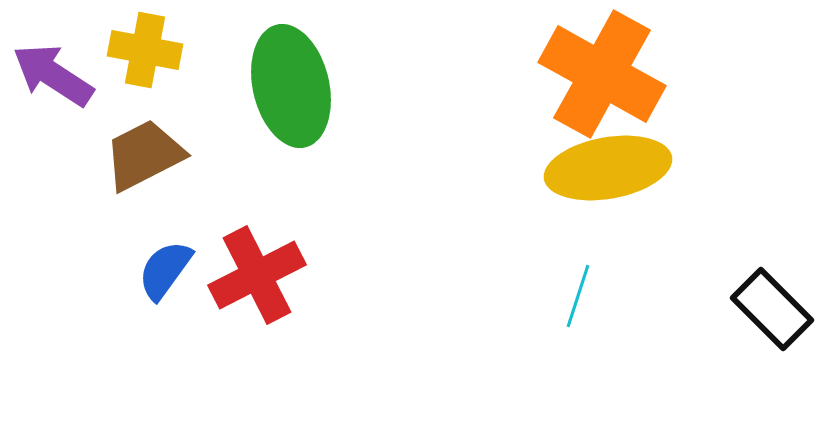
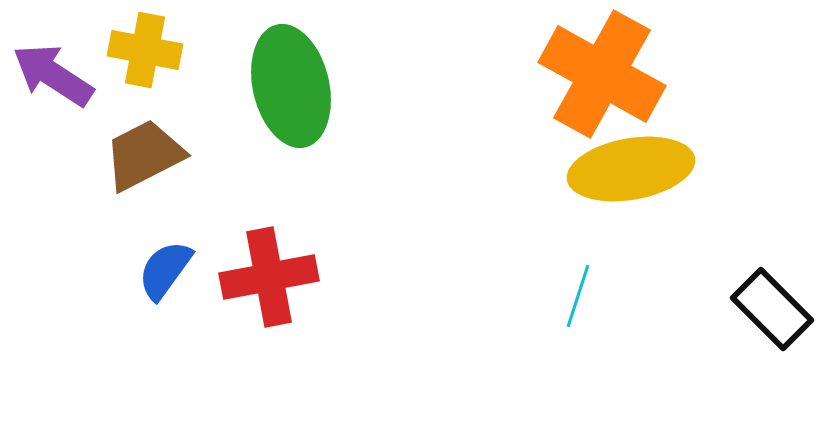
yellow ellipse: moved 23 px right, 1 px down
red cross: moved 12 px right, 2 px down; rotated 16 degrees clockwise
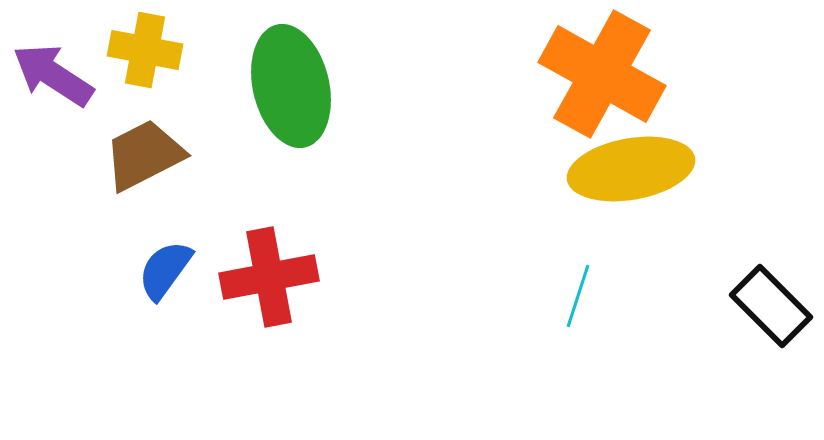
black rectangle: moved 1 px left, 3 px up
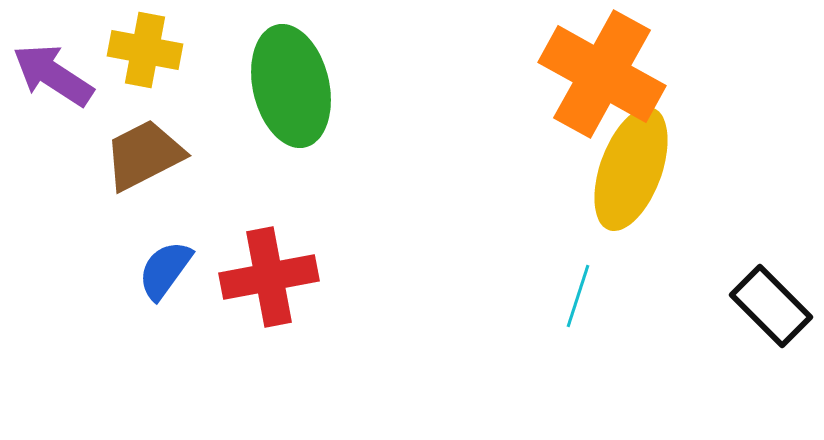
yellow ellipse: rotated 60 degrees counterclockwise
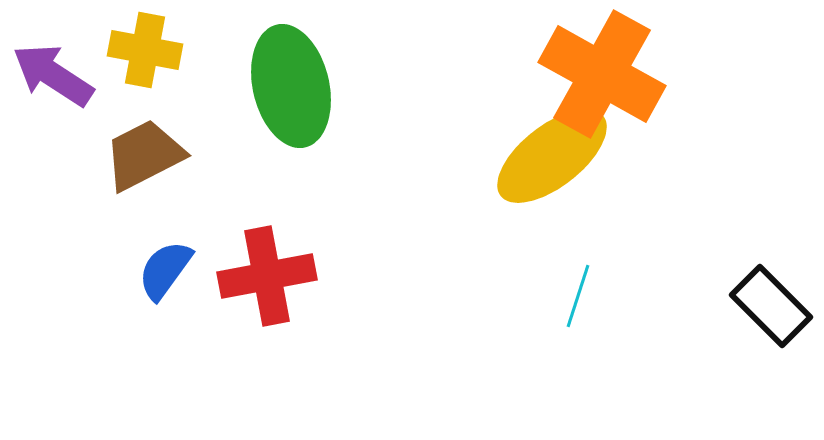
yellow ellipse: moved 79 px left, 13 px up; rotated 32 degrees clockwise
red cross: moved 2 px left, 1 px up
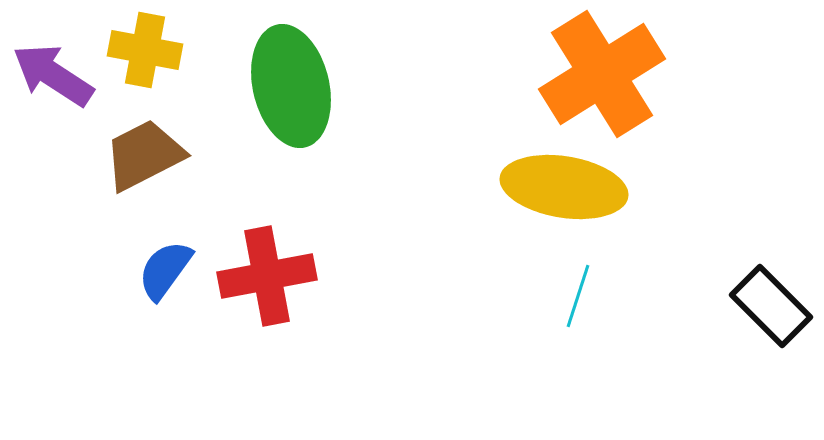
orange cross: rotated 29 degrees clockwise
yellow ellipse: moved 12 px right, 31 px down; rotated 47 degrees clockwise
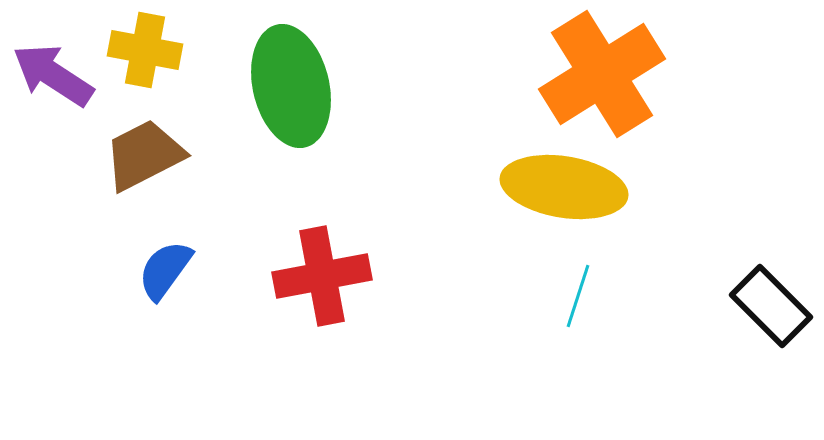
red cross: moved 55 px right
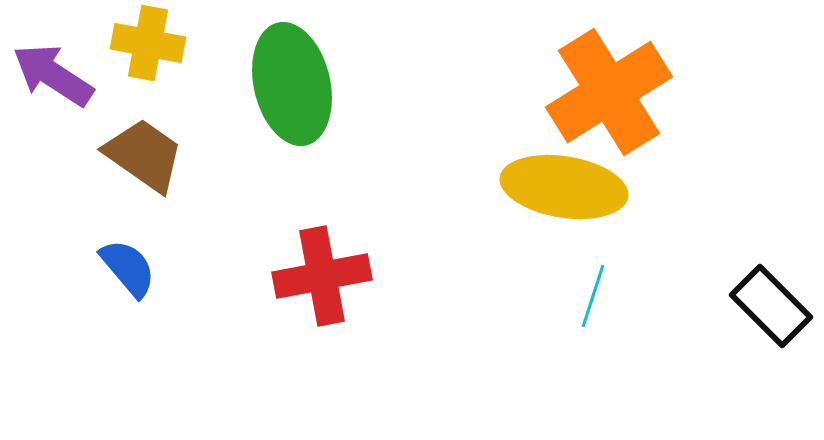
yellow cross: moved 3 px right, 7 px up
orange cross: moved 7 px right, 18 px down
green ellipse: moved 1 px right, 2 px up
brown trapezoid: rotated 62 degrees clockwise
blue semicircle: moved 37 px left, 2 px up; rotated 104 degrees clockwise
cyan line: moved 15 px right
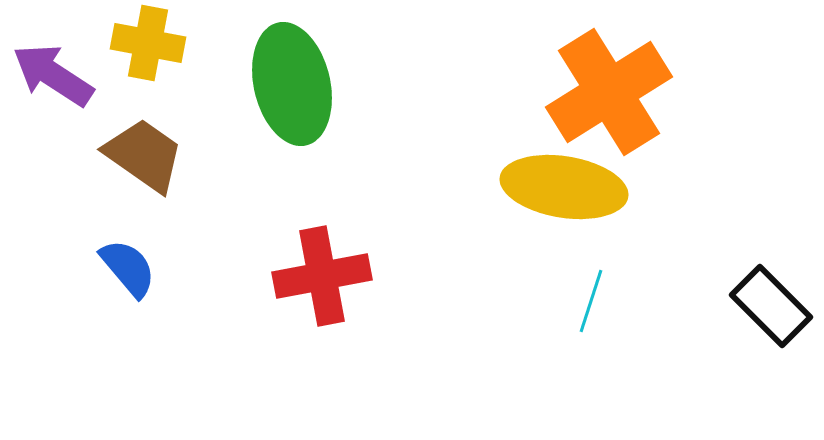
cyan line: moved 2 px left, 5 px down
